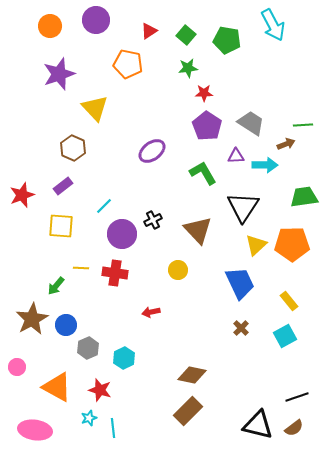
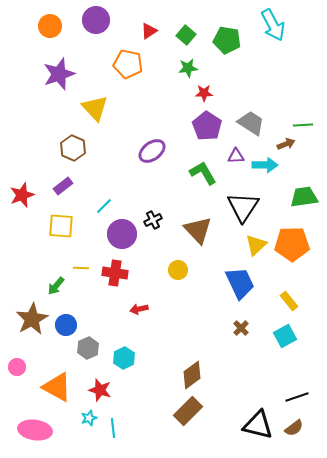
red arrow at (151, 312): moved 12 px left, 3 px up
brown diamond at (192, 375): rotated 48 degrees counterclockwise
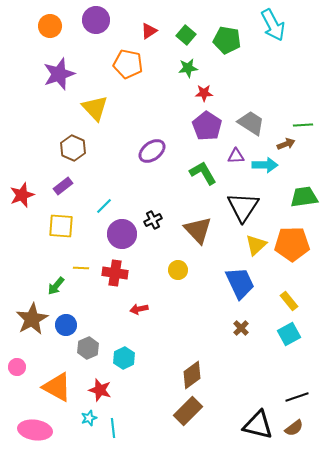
cyan square at (285, 336): moved 4 px right, 2 px up
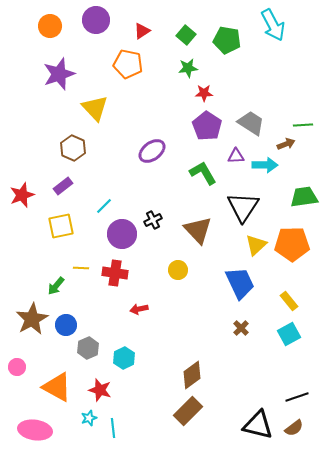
red triangle at (149, 31): moved 7 px left
yellow square at (61, 226): rotated 16 degrees counterclockwise
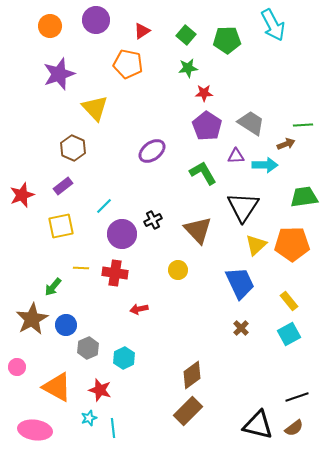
green pentagon at (227, 40): rotated 12 degrees counterclockwise
green arrow at (56, 286): moved 3 px left, 1 px down
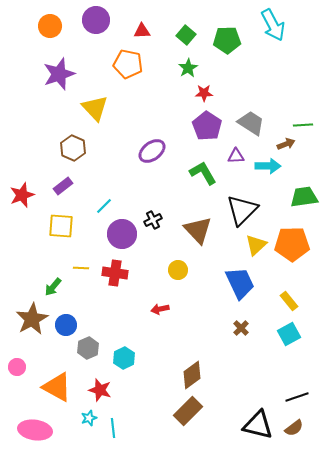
red triangle at (142, 31): rotated 30 degrees clockwise
green star at (188, 68): rotated 24 degrees counterclockwise
cyan arrow at (265, 165): moved 3 px right, 1 px down
black triangle at (243, 207): moved 1 px left, 3 px down; rotated 12 degrees clockwise
yellow square at (61, 226): rotated 16 degrees clockwise
red arrow at (139, 309): moved 21 px right
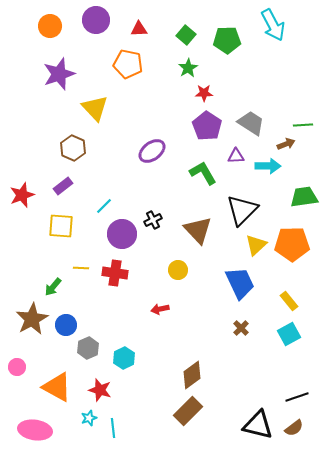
red triangle at (142, 31): moved 3 px left, 2 px up
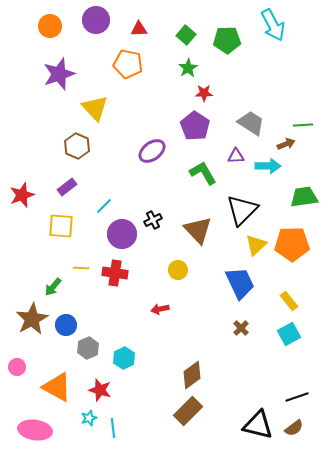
purple pentagon at (207, 126): moved 12 px left
brown hexagon at (73, 148): moved 4 px right, 2 px up
purple rectangle at (63, 186): moved 4 px right, 1 px down
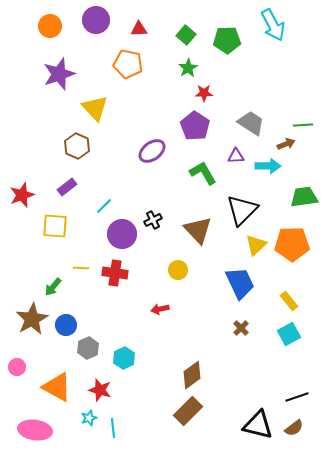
yellow square at (61, 226): moved 6 px left
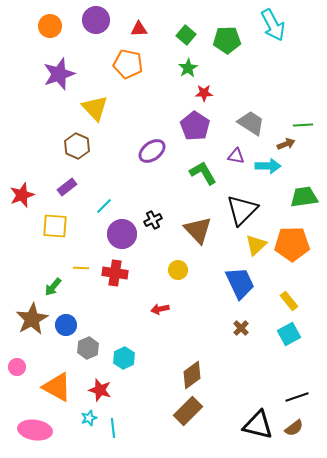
purple triangle at (236, 156): rotated 12 degrees clockwise
